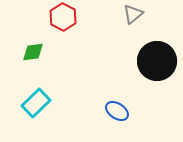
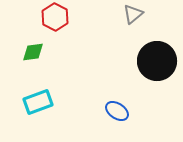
red hexagon: moved 8 px left
cyan rectangle: moved 2 px right, 1 px up; rotated 24 degrees clockwise
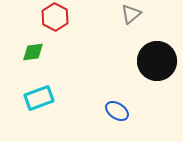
gray triangle: moved 2 px left
cyan rectangle: moved 1 px right, 4 px up
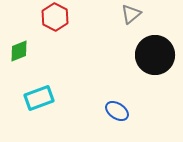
green diamond: moved 14 px left, 1 px up; rotated 15 degrees counterclockwise
black circle: moved 2 px left, 6 px up
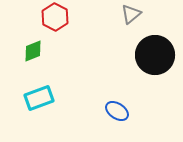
green diamond: moved 14 px right
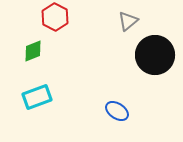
gray triangle: moved 3 px left, 7 px down
cyan rectangle: moved 2 px left, 1 px up
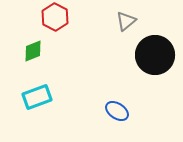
gray triangle: moved 2 px left
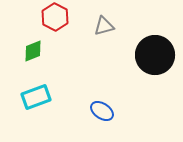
gray triangle: moved 22 px left, 5 px down; rotated 25 degrees clockwise
cyan rectangle: moved 1 px left
blue ellipse: moved 15 px left
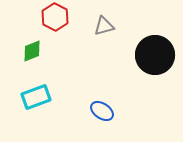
green diamond: moved 1 px left
